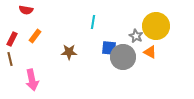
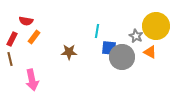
red semicircle: moved 11 px down
cyan line: moved 4 px right, 9 px down
orange rectangle: moved 1 px left, 1 px down
gray circle: moved 1 px left
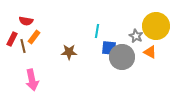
brown line: moved 13 px right, 13 px up
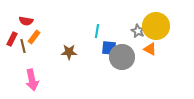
gray star: moved 2 px right, 5 px up
orange triangle: moved 3 px up
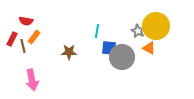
orange triangle: moved 1 px left, 1 px up
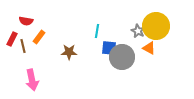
orange rectangle: moved 5 px right
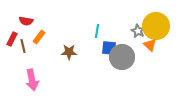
orange triangle: moved 1 px right, 3 px up; rotated 16 degrees clockwise
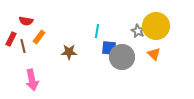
red rectangle: moved 1 px left
orange triangle: moved 4 px right, 9 px down
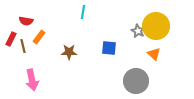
cyan line: moved 14 px left, 19 px up
gray circle: moved 14 px right, 24 px down
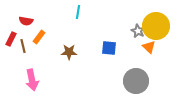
cyan line: moved 5 px left
orange triangle: moved 5 px left, 7 px up
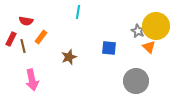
orange rectangle: moved 2 px right
brown star: moved 5 px down; rotated 21 degrees counterclockwise
